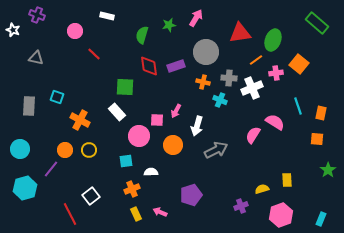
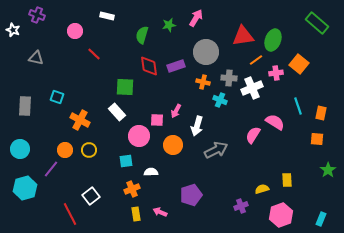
red triangle at (240, 33): moved 3 px right, 3 px down
gray rectangle at (29, 106): moved 4 px left
yellow rectangle at (136, 214): rotated 16 degrees clockwise
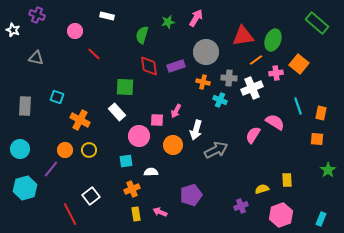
green star at (169, 25): moved 1 px left, 3 px up
white arrow at (197, 126): moved 1 px left, 4 px down
